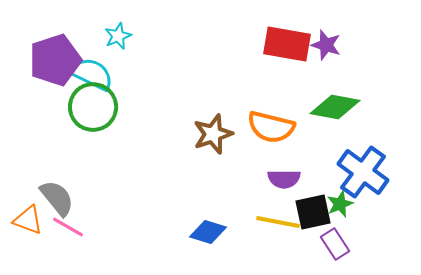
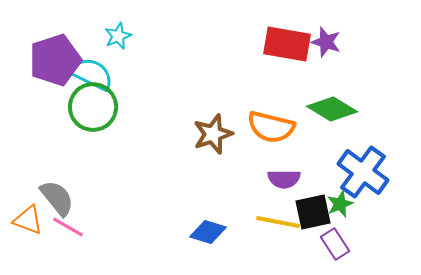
purple star: moved 3 px up
green diamond: moved 3 px left, 2 px down; rotated 21 degrees clockwise
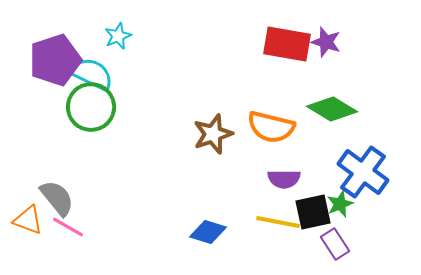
green circle: moved 2 px left
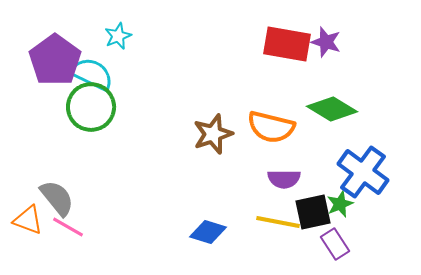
purple pentagon: rotated 18 degrees counterclockwise
